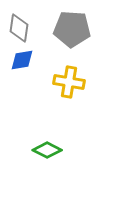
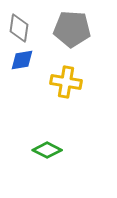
yellow cross: moved 3 px left
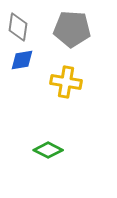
gray diamond: moved 1 px left, 1 px up
green diamond: moved 1 px right
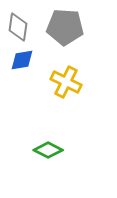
gray pentagon: moved 7 px left, 2 px up
yellow cross: rotated 16 degrees clockwise
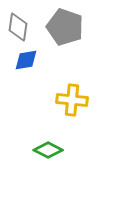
gray pentagon: rotated 15 degrees clockwise
blue diamond: moved 4 px right
yellow cross: moved 6 px right, 18 px down; rotated 20 degrees counterclockwise
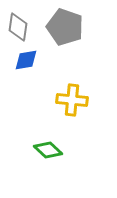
green diamond: rotated 16 degrees clockwise
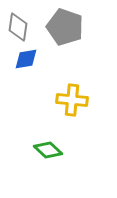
blue diamond: moved 1 px up
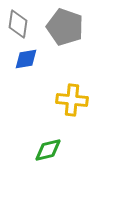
gray diamond: moved 3 px up
green diamond: rotated 56 degrees counterclockwise
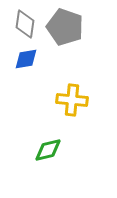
gray diamond: moved 7 px right
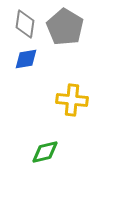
gray pentagon: rotated 12 degrees clockwise
green diamond: moved 3 px left, 2 px down
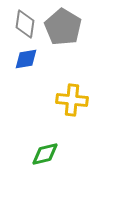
gray pentagon: moved 2 px left
green diamond: moved 2 px down
